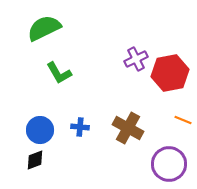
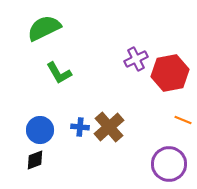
brown cross: moved 19 px left, 1 px up; rotated 20 degrees clockwise
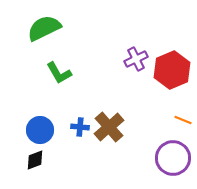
red hexagon: moved 2 px right, 3 px up; rotated 12 degrees counterclockwise
purple circle: moved 4 px right, 6 px up
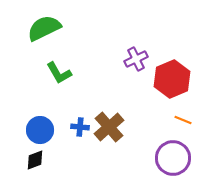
red hexagon: moved 9 px down
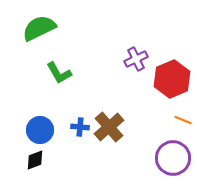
green semicircle: moved 5 px left
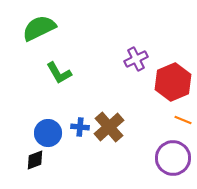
red hexagon: moved 1 px right, 3 px down
blue circle: moved 8 px right, 3 px down
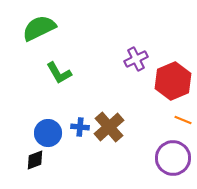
red hexagon: moved 1 px up
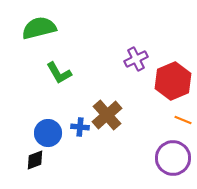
green semicircle: rotated 12 degrees clockwise
brown cross: moved 2 px left, 12 px up
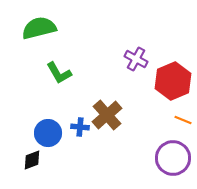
purple cross: rotated 35 degrees counterclockwise
black diamond: moved 3 px left
